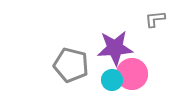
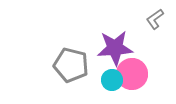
gray L-shape: rotated 30 degrees counterclockwise
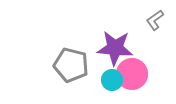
gray L-shape: moved 1 px down
purple star: rotated 9 degrees clockwise
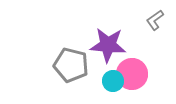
purple star: moved 7 px left, 3 px up
cyan circle: moved 1 px right, 1 px down
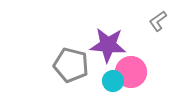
gray L-shape: moved 3 px right, 1 px down
pink circle: moved 1 px left, 2 px up
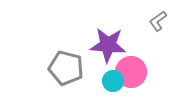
gray pentagon: moved 5 px left, 3 px down
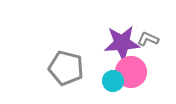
gray L-shape: moved 10 px left, 18 px down; rotated 60 degrees clockwise
purple star: moved 14 px right, 2 px up; rotated 9 degrees counterclockwise
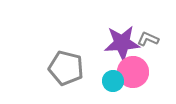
pink circle: moved 2 px right
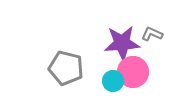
gray L-shape: moved 4 px right, 5 px up
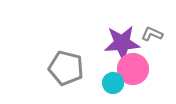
pink circle: moved 3 px up
cyan circle: moved 2 px down
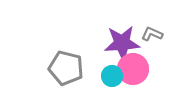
cyan circle: moved 1 px left, 7 px up
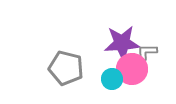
gray L-shape: moved 5 px left, 18 px down; rotated 25 degrees counterclockwise
pink circle: moved 1 px left
cyan circle: moved 3 px down
